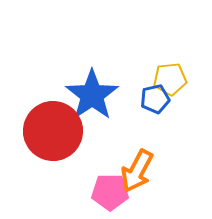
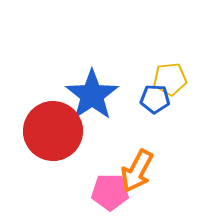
blue pentagon: rotated 16 degrees clockwise
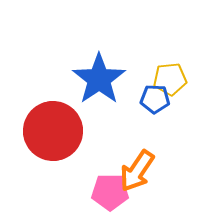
blue star: moved 7 px right, 16 px up
orange arrow: rotated 6 degrees clockwise
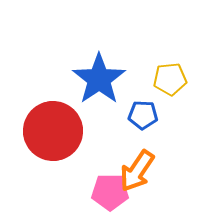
blue pentagon: moved 12 px left, 16 px down
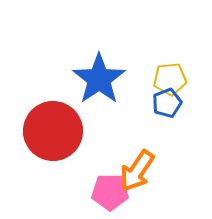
blue pentagon: moved 24 px right, 12 px up; rotated 24 degrees counterclockwise
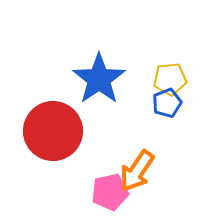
pink pentagon: rotated 12 degrees counterclockwise
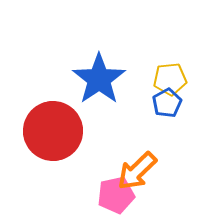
blue pentagon: rotated 8 degrees counterclockwise
orange arrow: rotated 12 degrees clockwise
pink pentagon: moved 6 px right, 3 px down
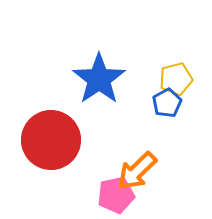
yellow pentagon: moved 6 px right; rotated 8 degrees counterclockwise
red circle: moved 2 px left, 9 px down
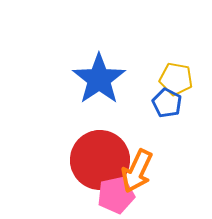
yellow pentagon: rotated 24 degrees clockwise
blue pentagon: rotated 16 degrees counterclockwise
red circle: moved 49 px right, 20 px down
orange arrow: rotated 21 degrees counterclockwise
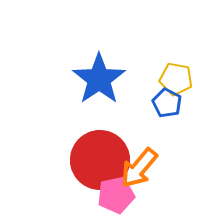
orange arrow: moved 2 px right, 3 px up; rotated 15 degrees clockwise
